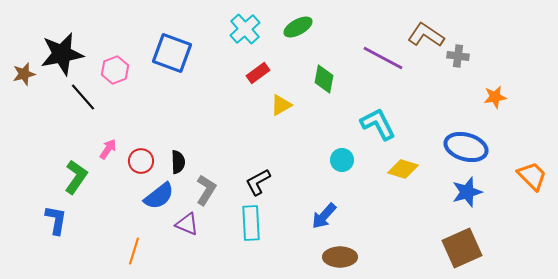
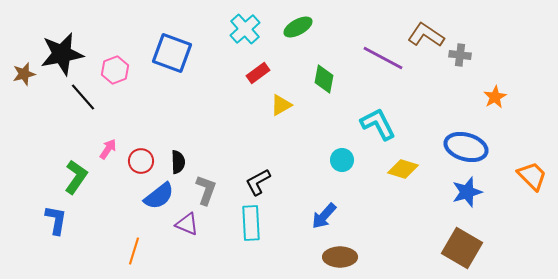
gray cross: moved 2 px right, 1 px up
orange star: rotated 20 degrees counterclockwise
gray L-shape: rotated 12 degrees counterclockwise
brown square: rotated 36 degrees counterclockwise
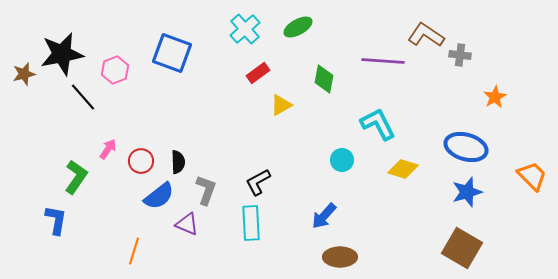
purple line: moved 3 px down; rotated 24 degrees counterclockwise
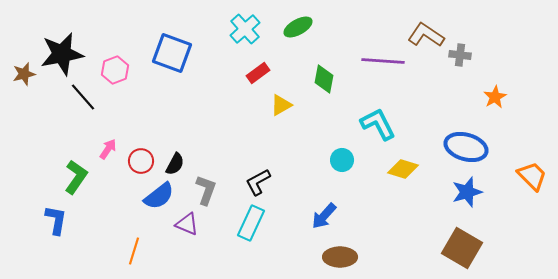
black semicircle: moved 3 px left, 2 px down; rotated 30 degrees clockwise
cyan rectangle: rotated 28 degrees clockwise
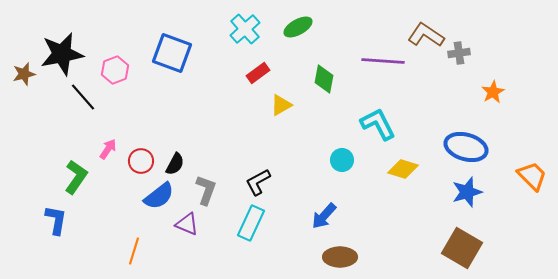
gray cross: moved 1 px left, 2 px up; rotated 15 degrees counterclockwise
orange star: moved 2 px left, 5 px up
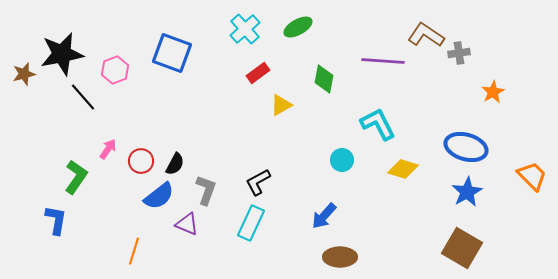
blue star: rotated 12 degrees counterclockwise
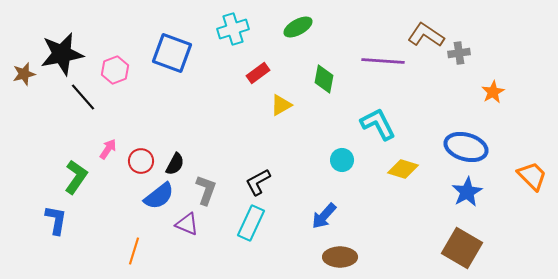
cyan cross: moved 12 px left; rotated 24 degrees clockwise
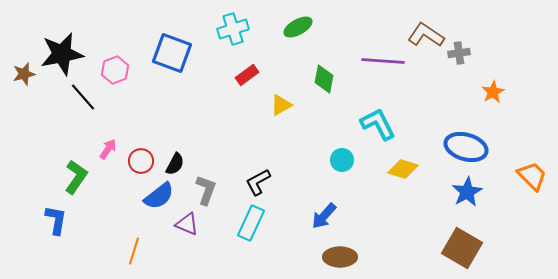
red rectangle: moved 11 px left, 2 px down
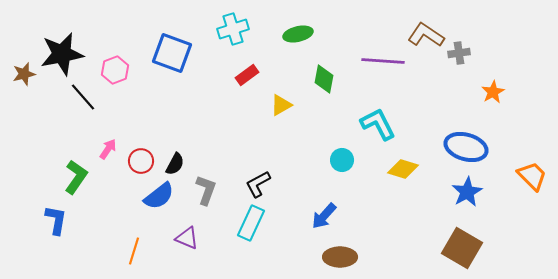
green ellipse: moved 7 px down; rotated 16 degrees clockwise
black L-shape: moved 2 px down
purple triangle: moved 14 px down
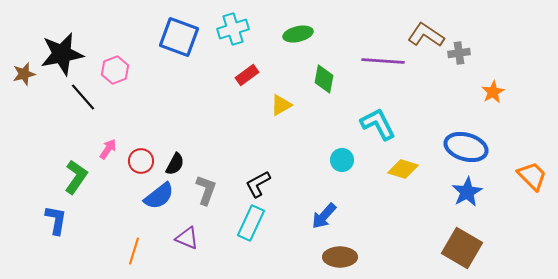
blue square: moved 7 px right, 16 px up
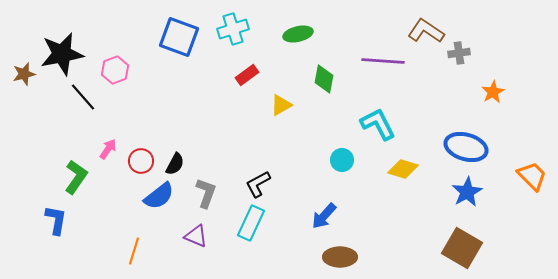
brown L-shape: moved 4 px up
gray L-shape: moved 3 px down
purple triangle: moved 9 px right, 2 px up
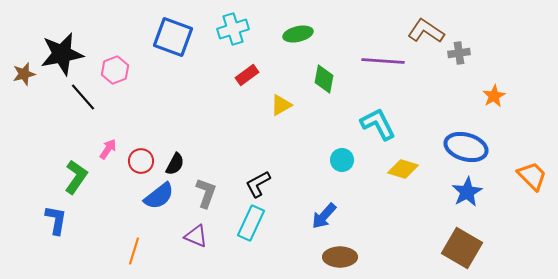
blue square: moved 6 px left
orange star: moved 1 px right, 4 px down
